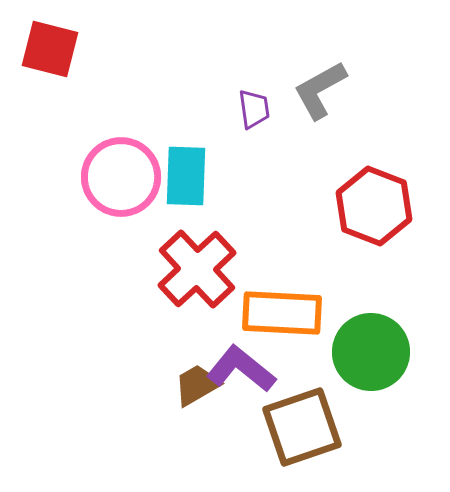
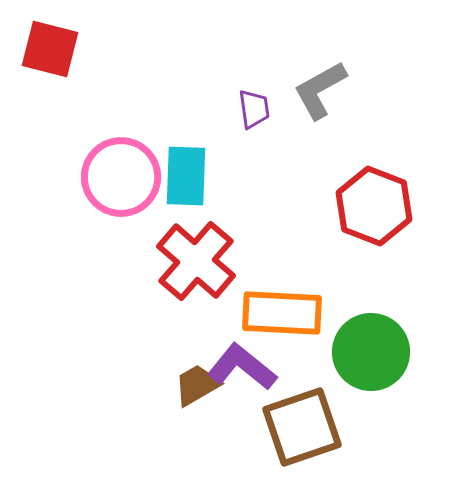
red cross: moved 1 px left, 8 px up; rotated 6 degrees counterclockwise
purple L-shape: moved 1 px right, 2 px up
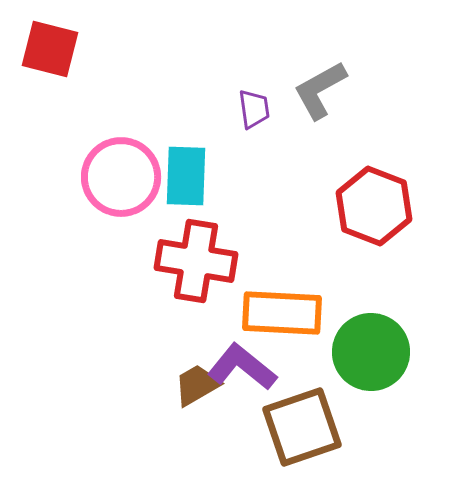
red cross: rotated 32 degrees counterclockwise
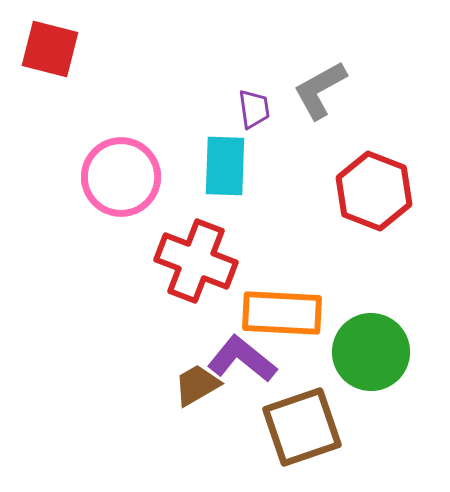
cyan rectangle: moved 39 px right, 10 px up
red hexagon: moved 15 px up
red cross: rotated 12 degrees clockwise
purple L-shape: moved 8 px up
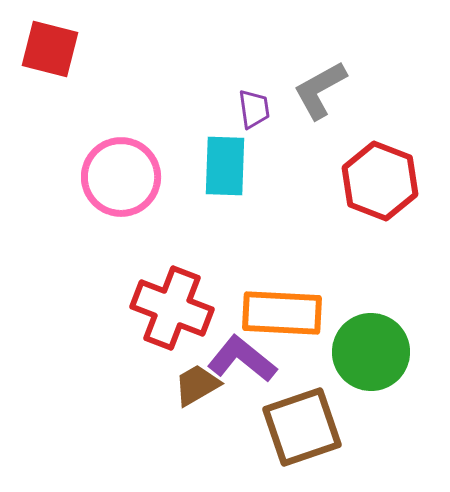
red hexagon: moved 6 px right, 10 px up
red cross: moved 24 px left, 47 px down
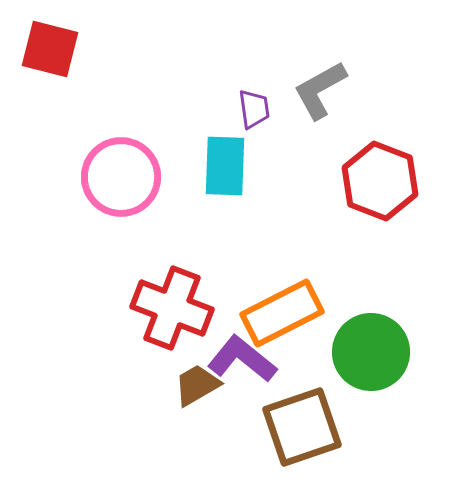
orange rectangle: rotated 30 degrees counterclockwise
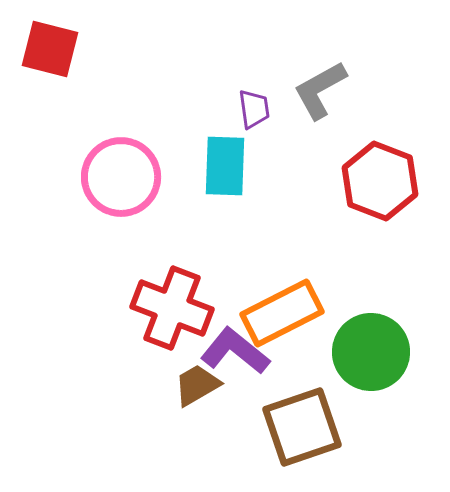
purple L-shape: moved 7 px left, 8 px up
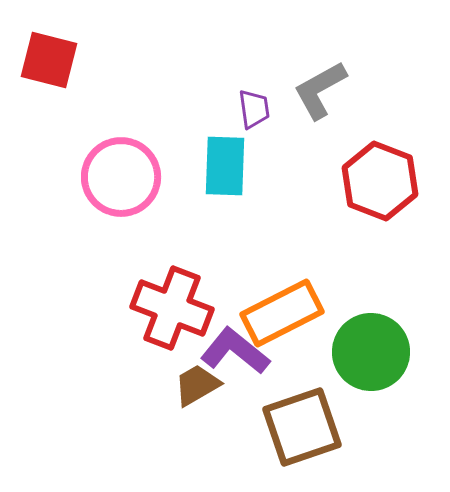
red square: moved 1 px left, 11 px down
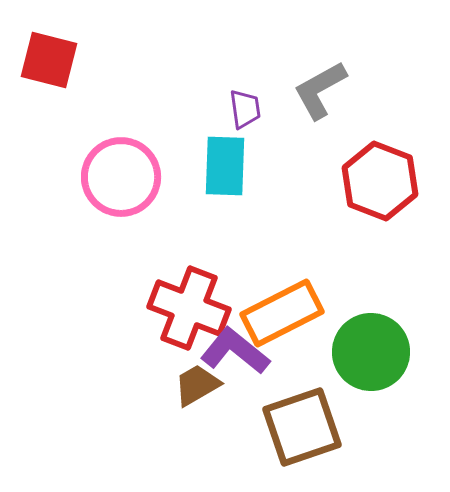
purple trapezoid: moved 9 px left
red cross: moved 17 px right
